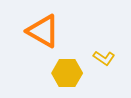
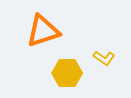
orange triangle: rotated 48 degrees counterclockwise
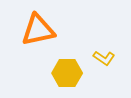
orange triangle: moved 5 px left, 1 px up; rotated 6 degrees clockwise
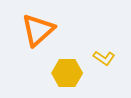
orange triangle: rotated 30 degrees counterclockwise
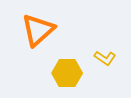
yellow L-shape: moved 1 px right
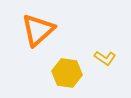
yellow hexagon: rotated 8 degrees clockwise
